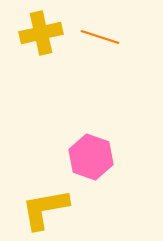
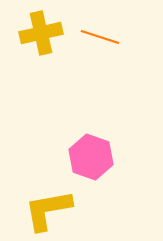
yellow L-shape: moved 3 px right, 1 px down
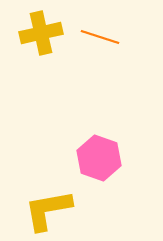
pink hexagon: moved 8 px right, 1 px down
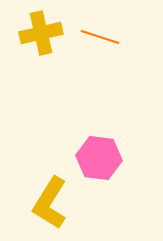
pink hexagon: rotated 12 degrees counterclockwise
yellow L-shape: moved 2 px right, 7 px up; rotated 48 degrees counterclockwise
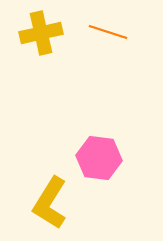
orange line: moved 8 px right, 5 px up
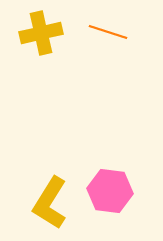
pink hexagon: moved 11 px right, 33 px down
